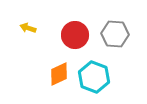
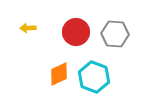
yellow arrow: rotated 21 degrees counterclockwise
red circle: moved 1 px right, 3 px up
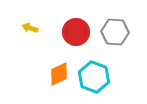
yellow arrow: moved 2 px right; rotated 21 degrees clockwise
gray hexagon: moved 2 px up
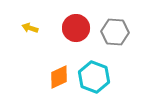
red circle: moved 4 px up
orange diamond: moved 3 px down
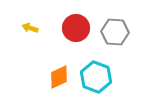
cyan hexagon: moved 2 px right
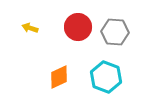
red circle: moved 2 px right, 1 px up
cyan hexagon: moved 10 px right
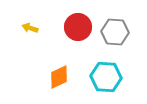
cyan hexagon: rotated 16 degrees counterclockwise
